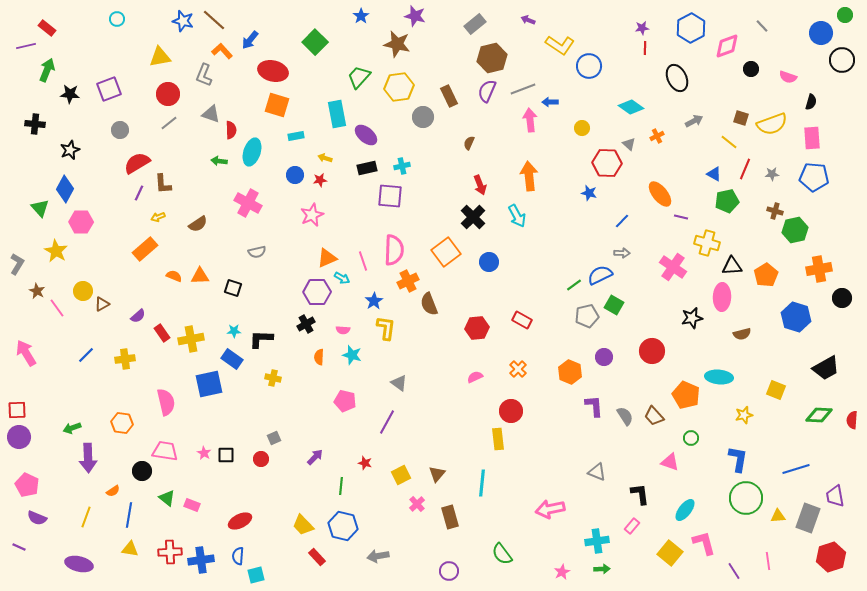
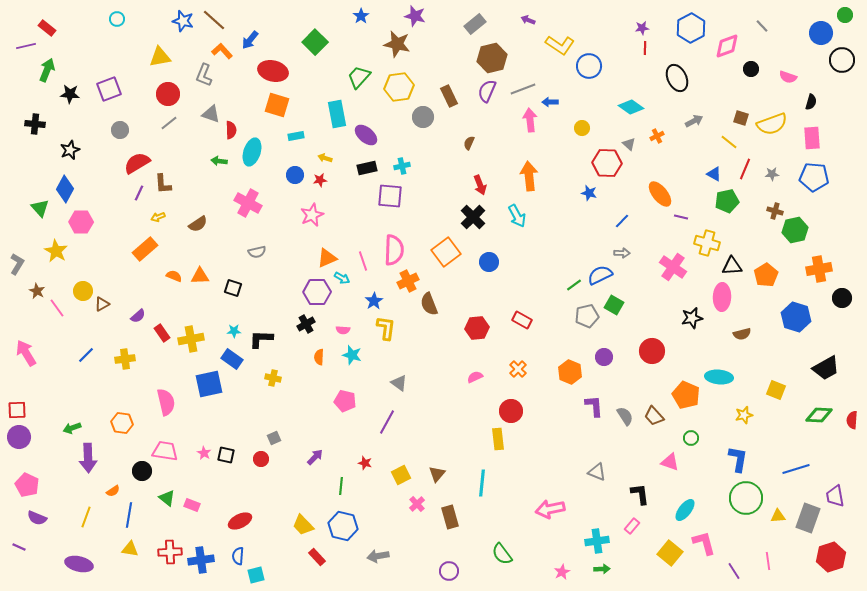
black square at (226, 455): rotated 12 degrees clockwise
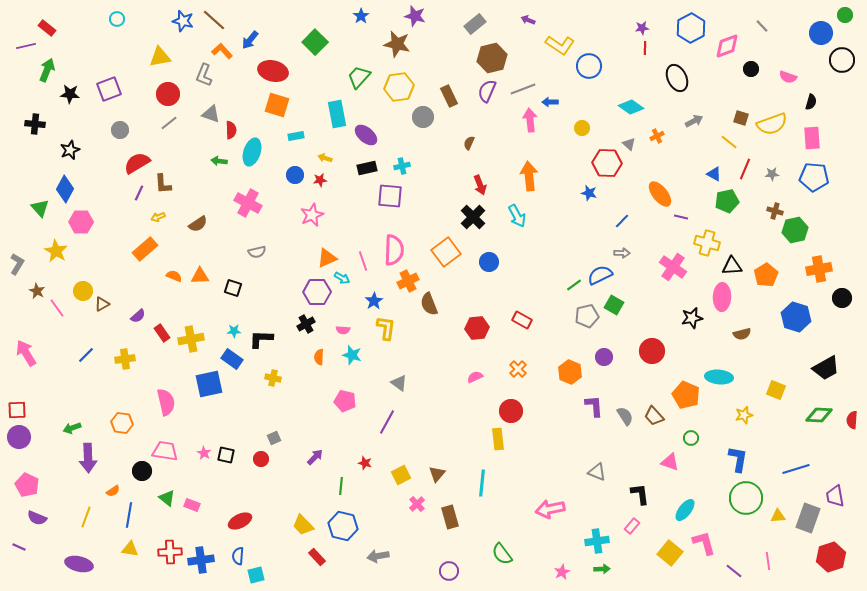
purple line at (734, 571): rotated 18 degrees counterclockwise
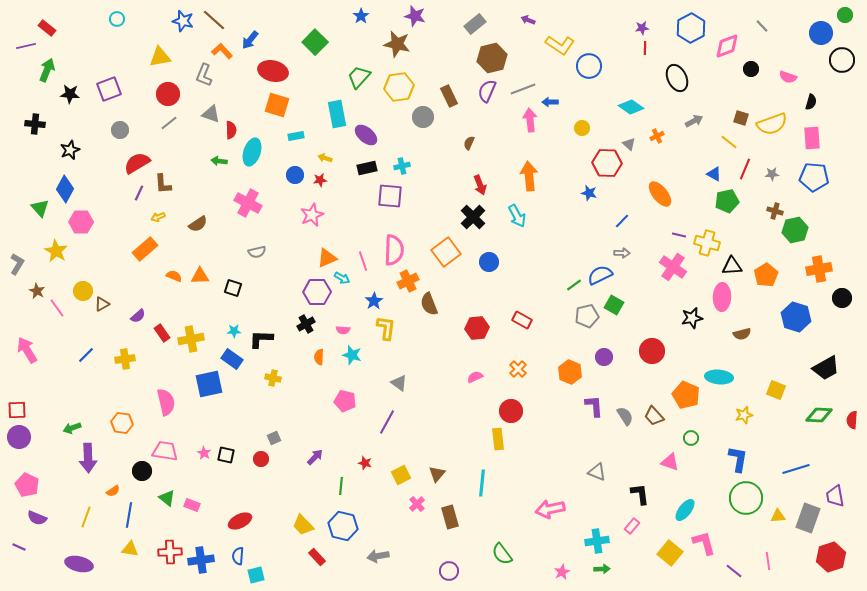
purple line at (681, 217): moved 2 px left, 18 px down
pink arrow at (26, 353): moved 1 px right, 3 px up
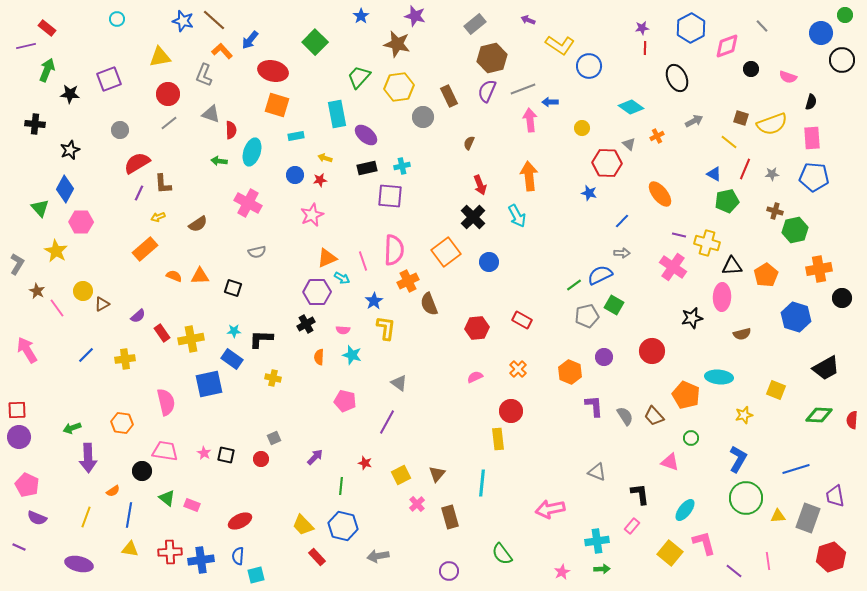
purple square at (109, 89): moved 10 px up
blue L-shape at (738, 459): rotated 20 degrees clockwise
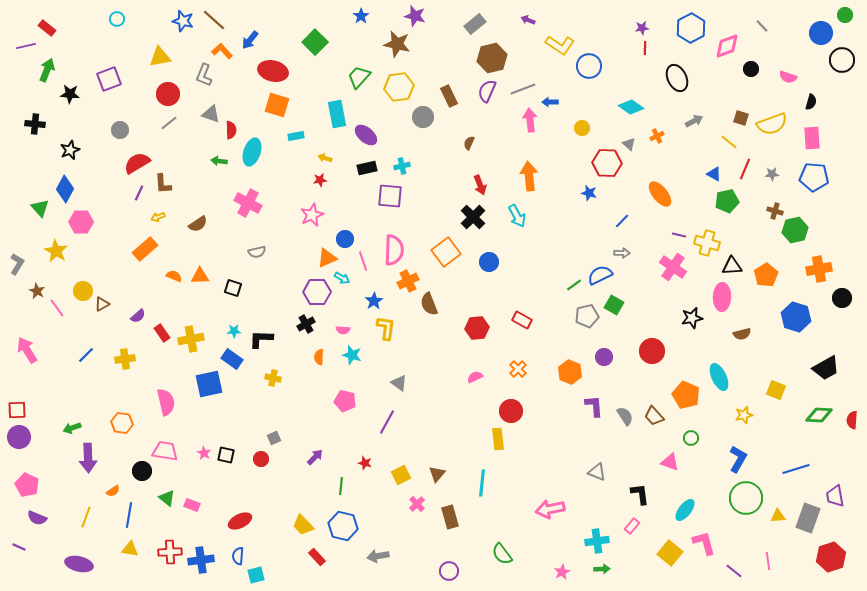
blue circle at (295, 175): moved 50 px right, 64 px down
cyan ellipse at (719, 377): rotated 60 degrees clockwise
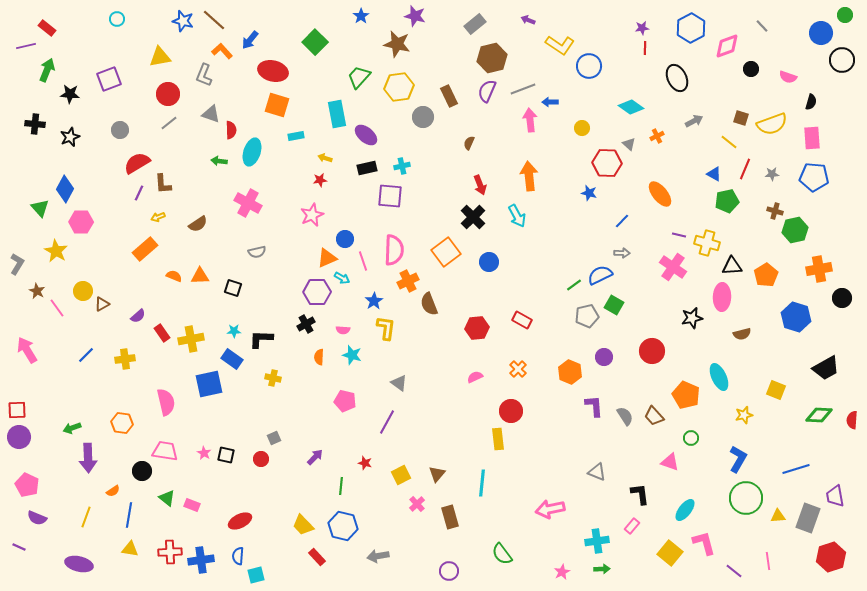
black star at (70, 150): moved 13 px up
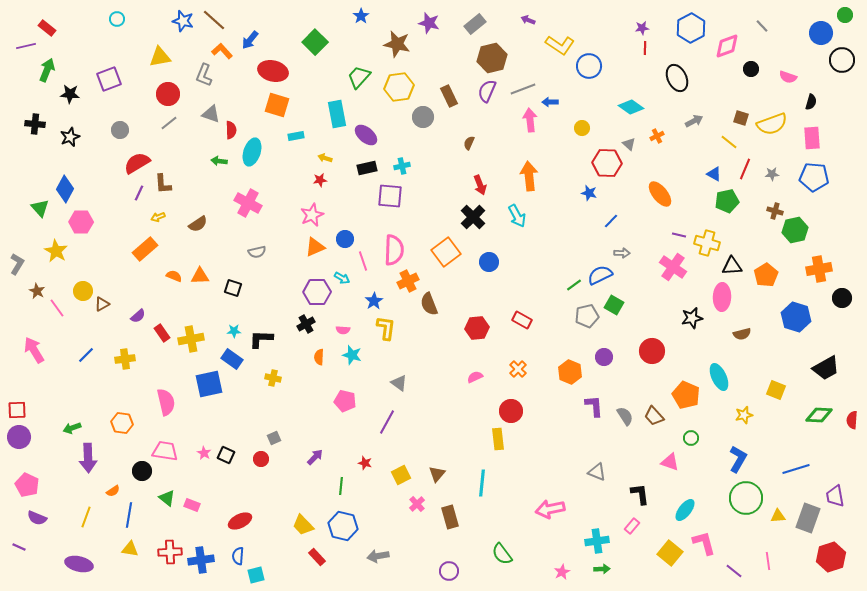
purple star at (415, 16): moved 14 px right, 7 px down
blue line at (622, 221): moved 11 px left
orange triangle at (327, 258): moved 12 px left, 11 px up
pink arrow at (27, 350): moved 7 px right
black square at (226, 455): rotated 12 degrees clockwise
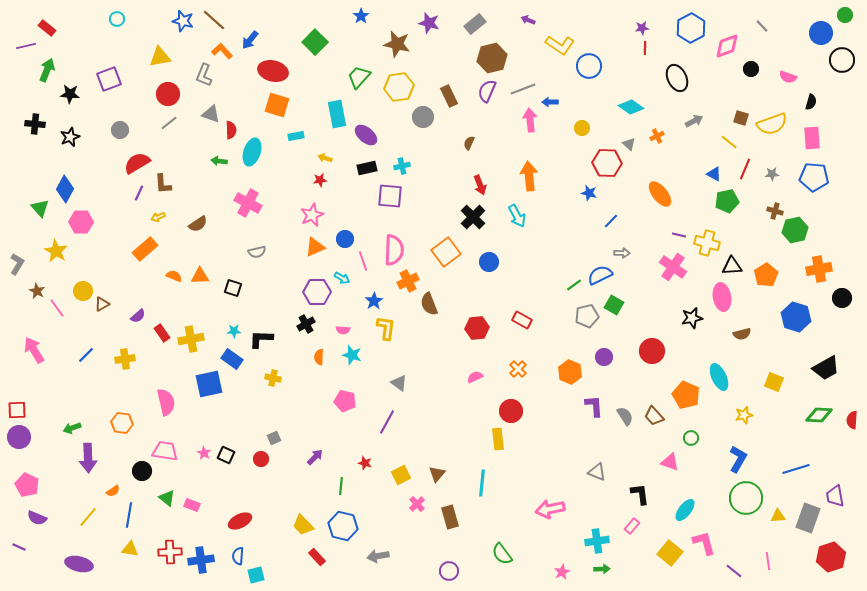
pink ellipse at (722, 297): rotated 12 degrees counterclockwise
yellow square at (776, 390): moved 2 px left, 8 px up
yellow line at (86, 517): moved 2 px right; rotated 20 degrees clockwise
